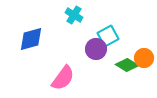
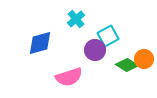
cyan cross: moved 2 px right, 4 px down; rotated 18 degrees clockwise
blue diamond: moved 9 px right, 4 px down
purple circle: moved 1 px left, 1 px down
orange circle: moved 1 px down
pink semicircle: moved 6 px right, 1 px up; rotated 36 degrees clockwise
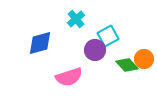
green diamond: rotated 15 degrees clockwise
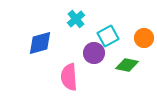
purple circle: moved 1 px left, 3 px down
orange circle: moved 21 px up
green diamond: rotated 35 degrees counterclockwise
pink semicircle: rotated 104 degrees clockwise
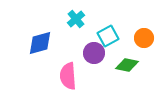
pink semicircle: moved 1 px left, 1 px up
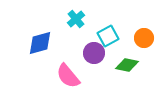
pink semicircle: rotated 36 degrees counterclockwise
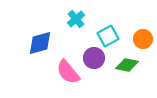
orange circle: moved 1 px left, 1 px down
purple circle: moved 5 px down
pink semicircle: moved 4 px up
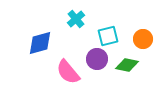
cyan square: rotated 15 degrees clockwise
purple circle: moved 3 px right, 1 px down
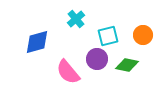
orange circle: moved 4 px up
blue diamond: moved 3 px left, 1 px up
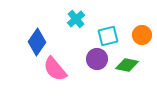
orange circle: moved 1 px left
blue diamond: rotated 40 degrees counterclockwise
pink semicircle: moved 13 px left, 3 px up
